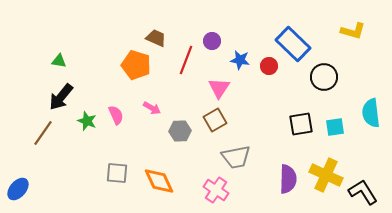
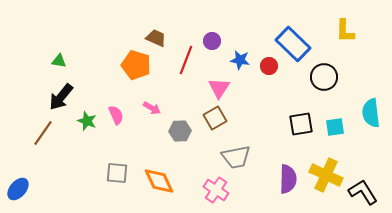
yellow L-shape: moved 8 px left; rotated 75 degrees clockwise
brown square: moved 2 px up
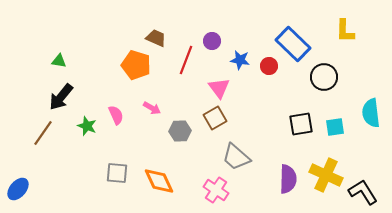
pink triangle: rotated 10 degrees counterclockwise
green star: moved 5 px down
gray trapezoid: rotated 52 degrees clockwise
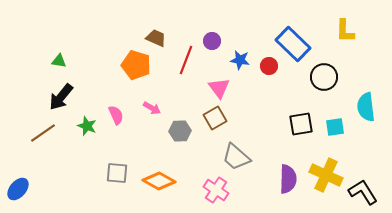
cyan semicircle: moved 5 px left, 6 px up
brown line: rotated 20 degrees clockwise
orange diamond: rotated 36 degrees counterclockwise
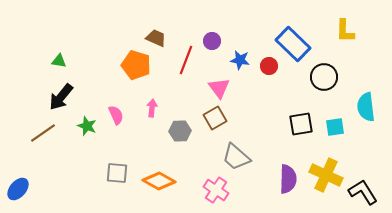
pink arrow: rotated 114 degrees counterclockwise
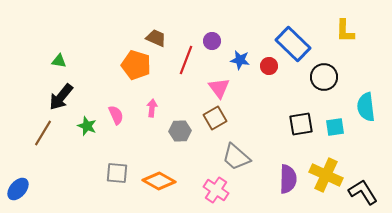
brown line: rotated 24 degrees counterclockwise
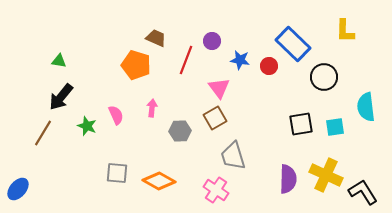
gray trapezoid: moved 3 px left, 1 px up; rotated 32 degrees clockwise
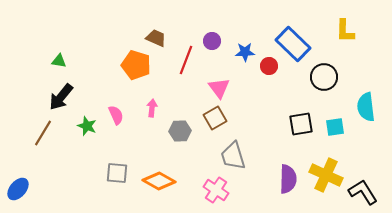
blue star: moved 5 px right, 8 px up; rotated 12 degrees counterclockwise
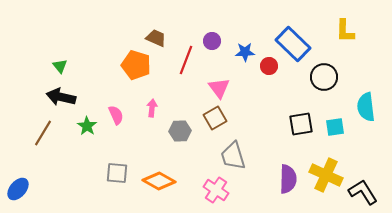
green triangle: moved 1 px right, 5 px down; rotated 42 degrees clockwise
black arrow: rotated 64 degrees clockwise
green star: rotated 12 degrees clockwise
